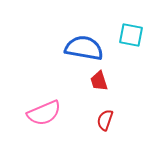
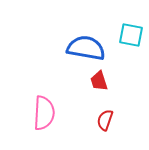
blue semicircle: moved 2 px right
pink semicircle: rotated 64 degrees counterclockwise
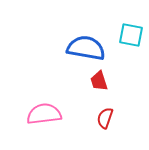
pink semicircle: moved 1 px down; rotated 100 degrees counterclockwise
red semicircle: moved 2 px up
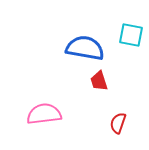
blue semicircle: moved 1 px left
red semicircle: moved 13 px right, 5 px down
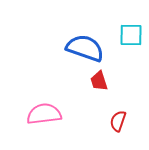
cyan square: rotated 10 degrees counterclockwise
blue semicircle: rotated 9 degrees clockwise
red semicircle: moved 2 px up
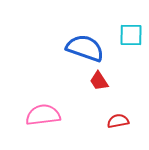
red trapezoid: rotated 15 degrees counterclockwise
pink semicircle: moved 1 px left, 1 px down
red semicircle: rotated 60 degrees clockwise
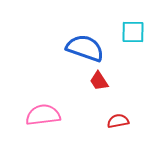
cyan square: moved 2 px right, 3 px up
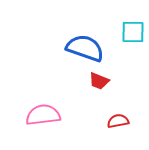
red trapezoid: rotated 35 degrees counterclockwise
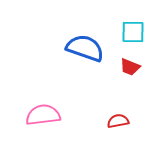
red trapezoid: moved 31 px right, 14 px up
